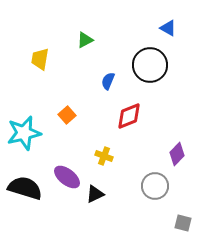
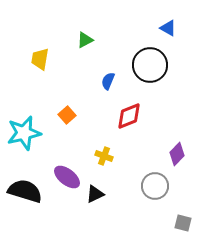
black semicircle: moved 3 px down
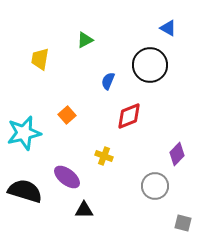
black triangle: moved 11 px left, 16 px down; rotated 24 degrees clockwise
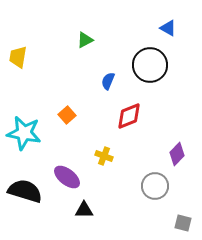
yellow trapezoid: moved 22 px left, 2 px up
cyan star: rotated 24 degrees clockwise
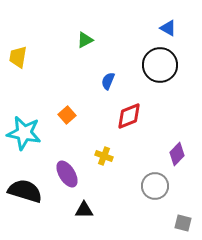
black circle: moved 10 px right
purple ellipse: moved 3 px up; rotated 20 degrees clockwise
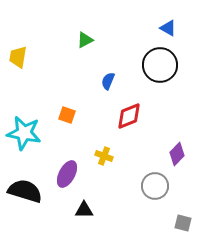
orange square: rotated 30 degrees counterclockwise
purple ellipse: rotated 60 degrees clockwise
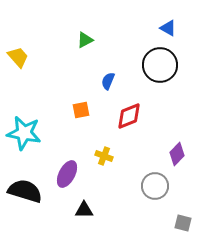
yellow trapezoid: rotated 130 degrees clockwise
orange square: moved 14 px right, 5 px up; rotated 30 degrees counterclockwise
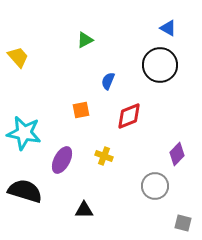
purple ellipse: moved 5 px left, 14 px up
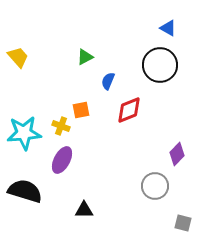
green triangle: moved 17 px down
red diamond: moved 6 px up
cyan star: rotated 16 degrees counterclockwise
yellow cross: moved 43 px left, 30 px up
